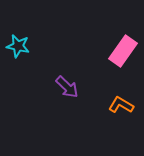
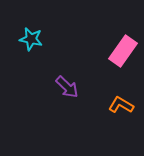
cyan star: moved 13 px right, 7 px up
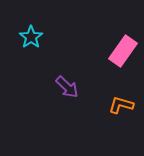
cyan star: moved 2 px up; rotated 25 degrees clockwise
orange L-shape: rotated 15 degrees counterclockwise
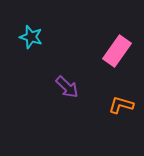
cyan star: rotated 20 degrees counterclockwise
pink rectangle: moved 6 px left
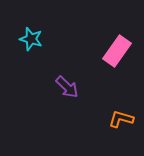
cyan star: moved 2 px down
orange L-shape: moved 14 px down
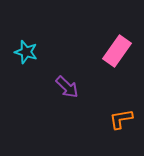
cyan star: moved 5 px left, 13 px down
orange L-shape: rotated 25 degrees counterclockwise
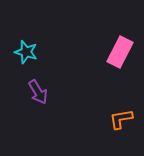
pink rectangle: moved 3 px right, 1 px down; rotated 8 degrees counterclockwise
purple arrow: moved 29 px left, 5 px down; rotated 15 degrees clockwise
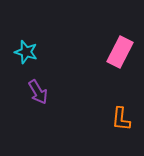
orange L-shape: rotated 75 degrees counterclockwise
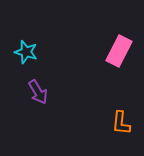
pink rectangle: moved 1 px left, 1 px up
orange L-shape: moved 4 px down
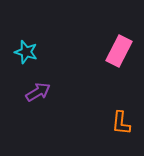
purple arrow: rotated 90 degrees counterclockwise
